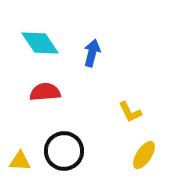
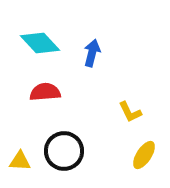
cyan diamond: rotated 9 degrees counterclockwise
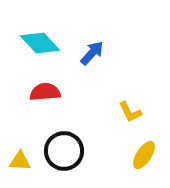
blue arrow: rotated 28 degrees clockwise
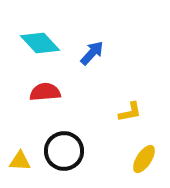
yellow L-shape: rotated 75 degrees counterclockwise
yellow ellipse: moved 4 px down
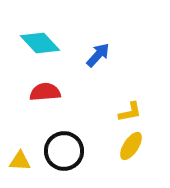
blue arrow: moved 6 px right, 2 px down
yellow ellipse: moved 13 px left, 13 px up
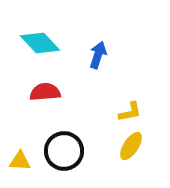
blue arrow: rotated 24 degrees counterclockwise
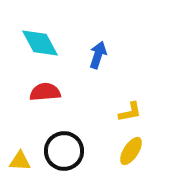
cyan diamond: rotated 15 degrees clockwise
yellow ellipse: moved 5 px down
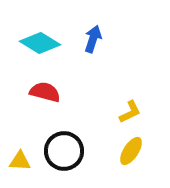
cyan diamond: rotated 30 degrees counterclockwise
blue arrow: moved 5 px left, 16 px up
red semicircle: rotated 20 degrees clockwise
yellow L-shape: rotated 15 degrees counterclockwise
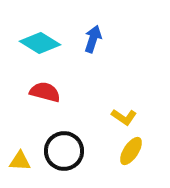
yellow L-shape: moved 6 px left, 5 px down; rotated 60 degrees clockwise
